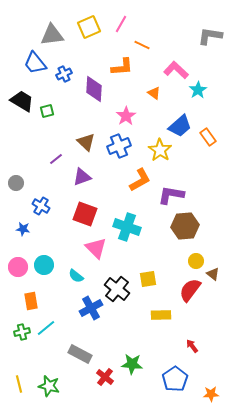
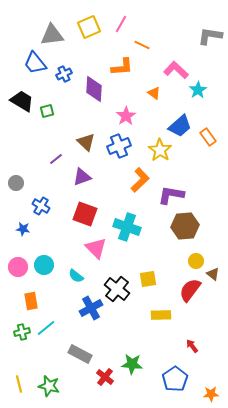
orange L-shape at (140, 180): rotated 15 degrees counterclockwise
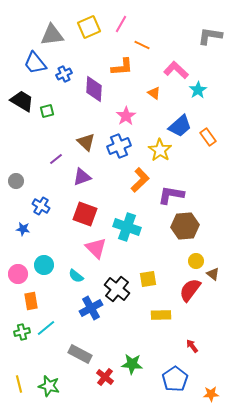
gray circle at (16, 183): moved 2 px up
pink circle at (18, 267): moved 7 px down
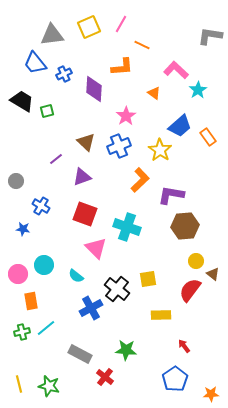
red arrow at (192, 346): moved 8 px left
green star at (132, 364): moved 6 px left, 14 px up
